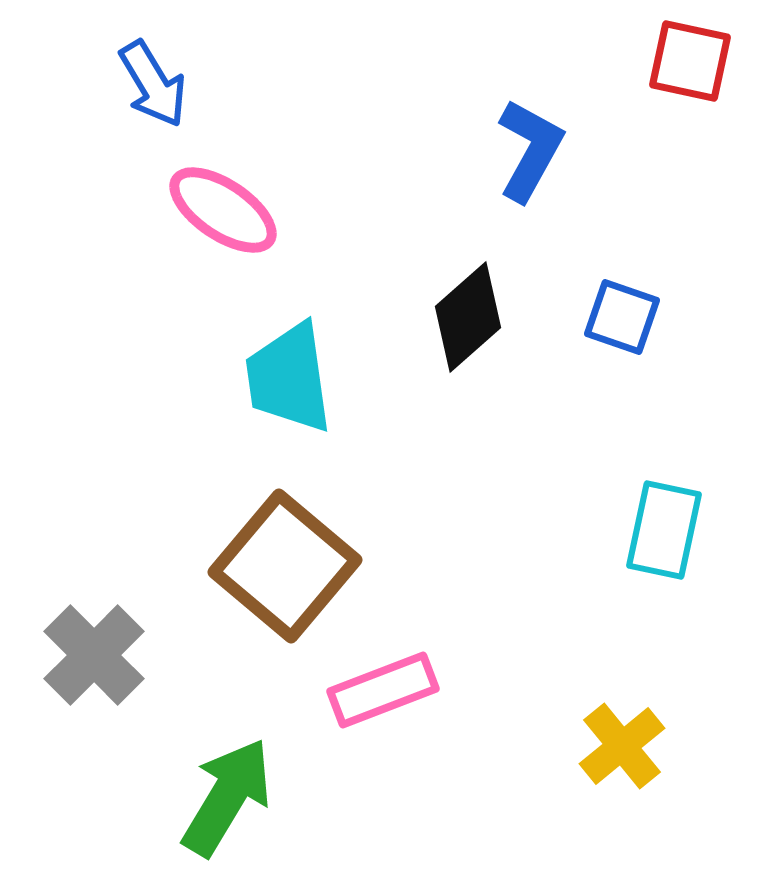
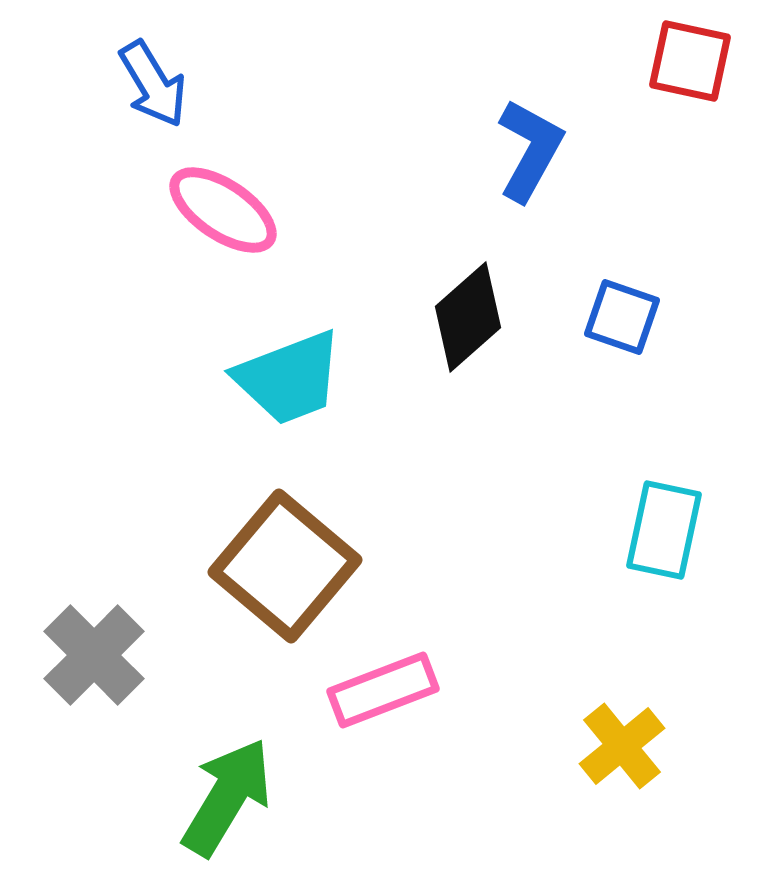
cyan trapezoid: rotated 103 degrees counterclockwise
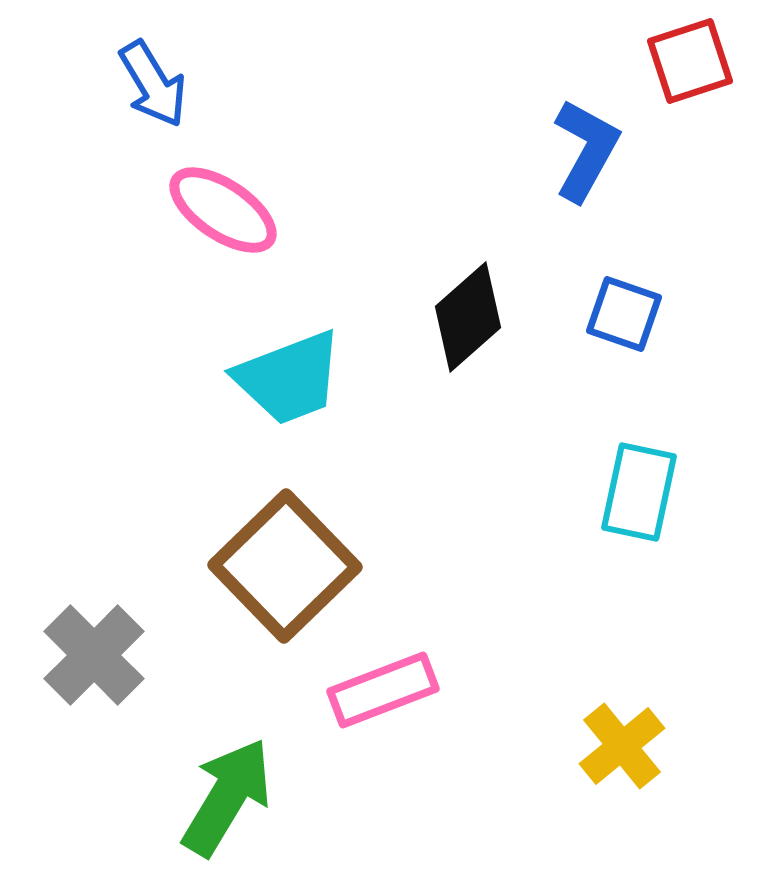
red square: rotated 30 degrees counterclockwise
blue L-shape: moved 56 px right
blue square: moved 2 px right, 3 px up
cyan rectangle: moved 25 px left, 38 px up
brown square: rotated 6 degrees clockwise
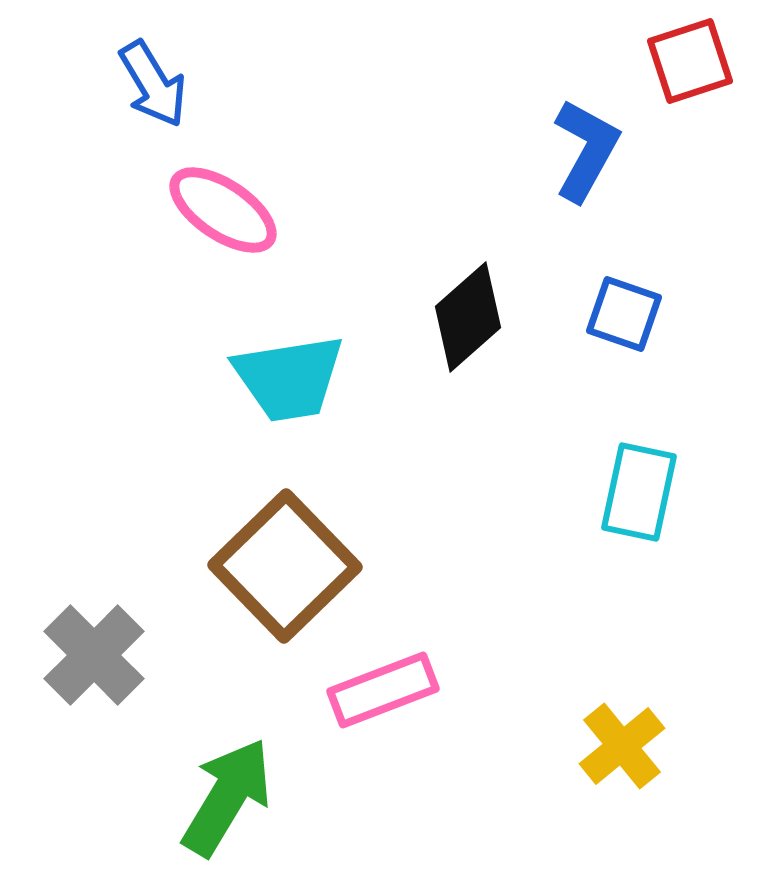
cyan trapezoid: rotated 12 degrees clockwise
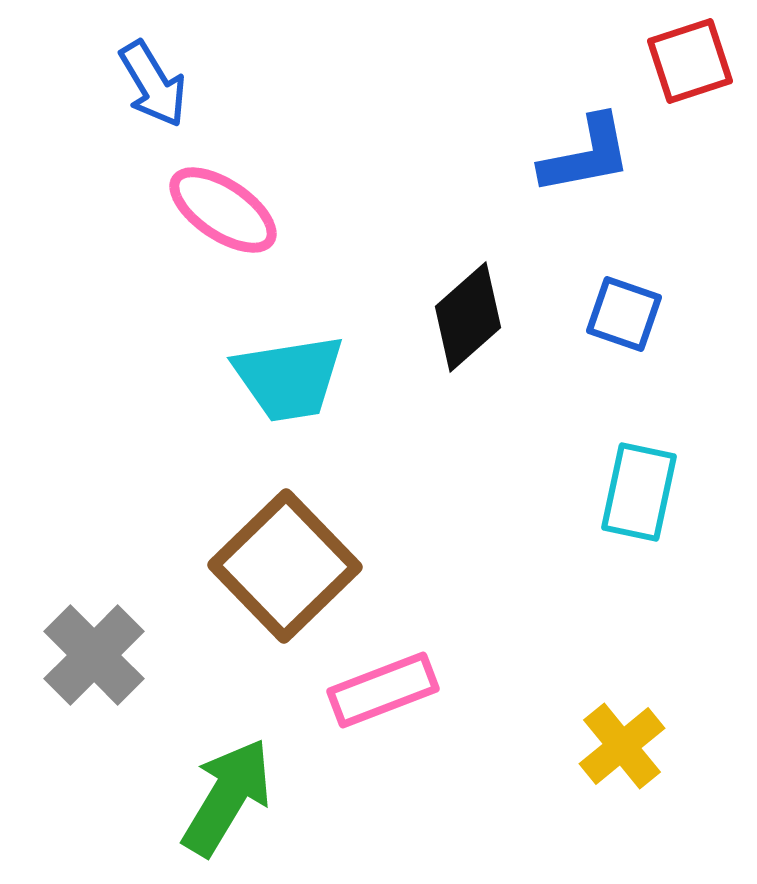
blue L-shape: moved 5 px down; rotated 50 degrees clockwise
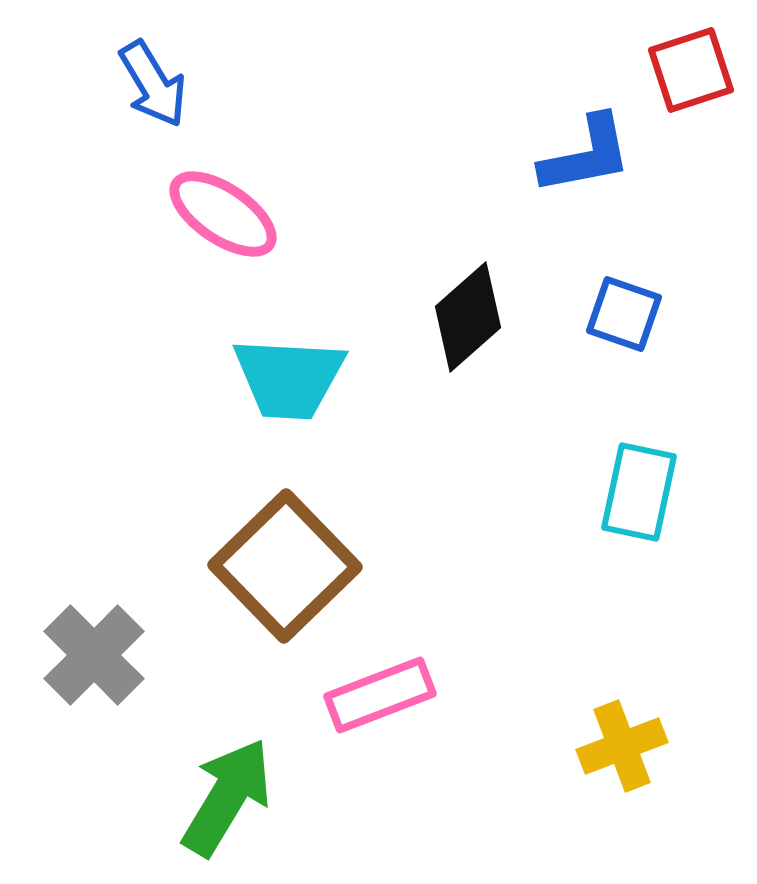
red square: moved 1 px right, 9 px down
pink ellipse: moved 4 px down
cyan trapezoid: rotated 12 degrees clockwise
pink rectangle: moved 3 px left, 5 px down
yellow cross: rotated 18 degrees clockwise
